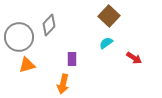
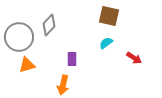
brown square: rotated 30 degrees counterclockwise
orange arrow: moved 1 px down
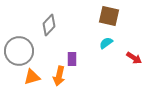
gray circle: moved 14 px down
orange triangle: moved 5 px right, 12 px down
orange arrow: moved 4 px left, 9 px up
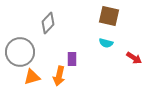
gray diamond: moved 1 px left, 2 px up
cyan semicircle: rotated 128 degrees counterclockwise
gray circle: moved 1 px right, 1 px down
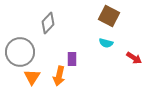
brown square: rotated 15 degrees clockwise
orange triangle: rotated 42 degrees counterclockwise
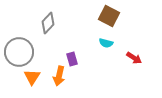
gray circle: moved 1 px left
purple rectangle: rotated 16 degrees counterclockwise
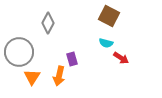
gray diamond: rotated 15 degrees counterclockwise
red arrow: moved 13 px left
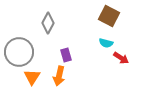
purple rectangle: moved 6 px left, 4 px up
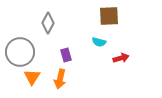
brown square: rotated 30 degrees counterclockwise
cyan semicircle: moved 7 px left, 1 px up
gray circle: moved 1 px right
red arrow: rotated 49 degrees counterclockwise
orange arrow: moved 1 px right, 3 px down
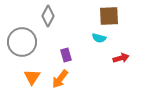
gray diamond: moved 7 px up
cyan semicircle: moved 4 px up
gray circle: moved 2 px right, 10 px up
orange arrow: rotated 24 degrees clockwise
